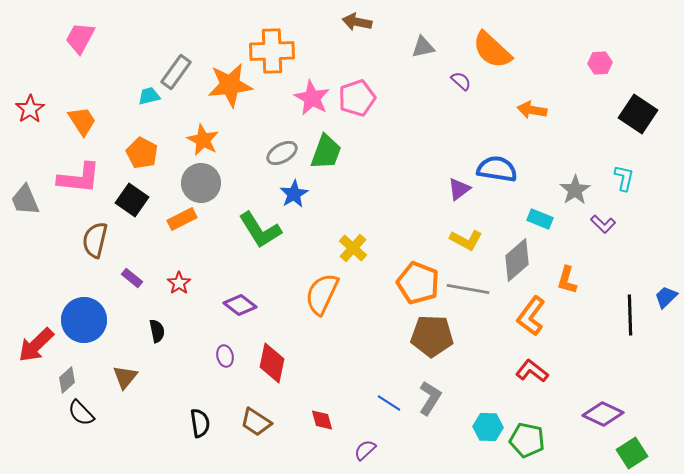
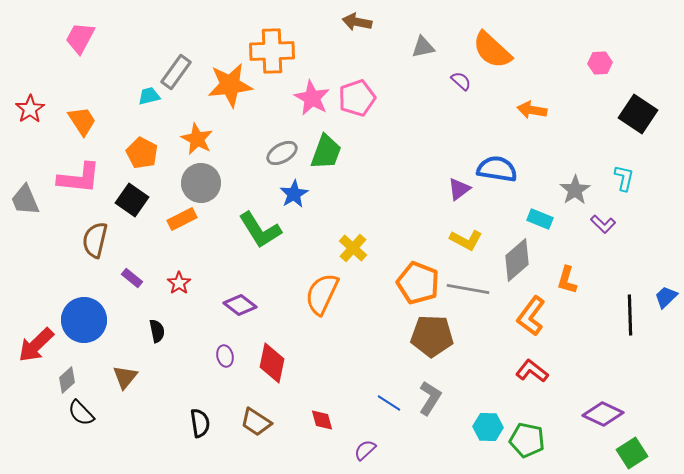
orange star at (203, 140): moved 6 px left, 1 px up
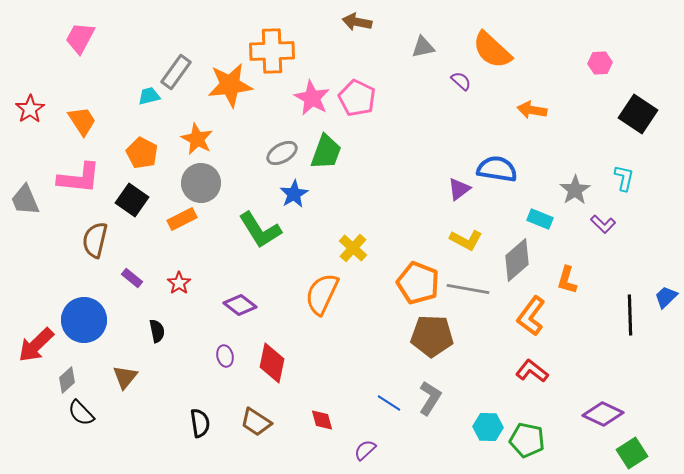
pink pentagon at (357, 98): rotated 27 degrees counterclockwise
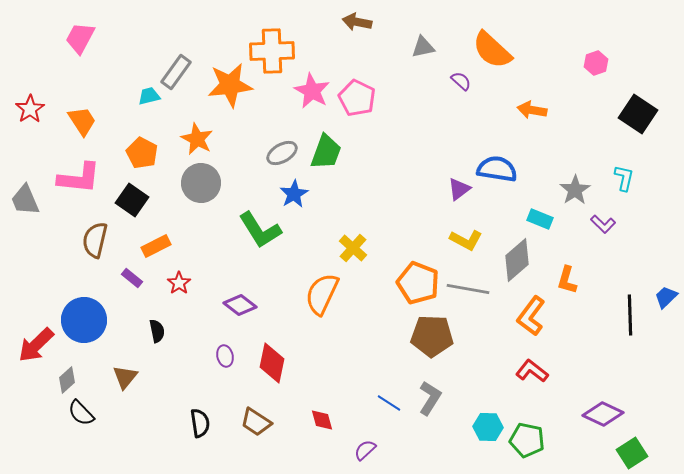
pink hexagon at (600, 63): moved 4 px left; rotated 15 degrees counterclockwise
pink star at (312, 98): moved 7 px up
orange rectangle at (182, 219): moved 26 px left, 27 px down
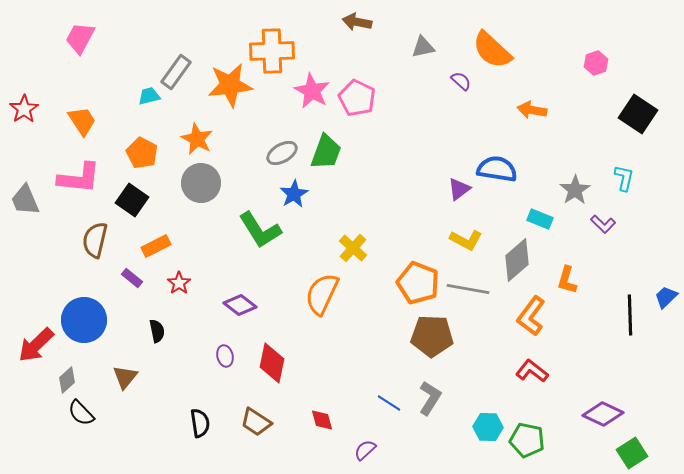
red star at (30, 109): moved 6 px left
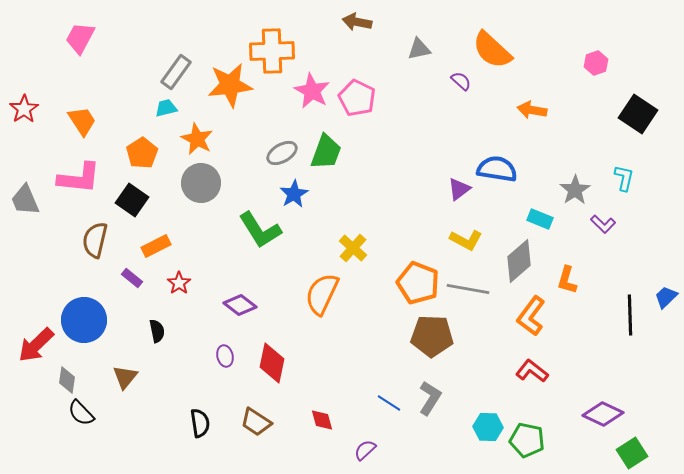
gray triangle at (423, 47): moved 4 px left, 2 px down
cyan trapezoid at (149, 96): moved 17 px right, 12 px down
orange pentagon at (142, 153): rotated 12 degrees clockwise
gray diamond at (517, 260): moved 2 px right, 1 px down
gray diamond at (67, 380): rotated 40 degrees counterclockwise
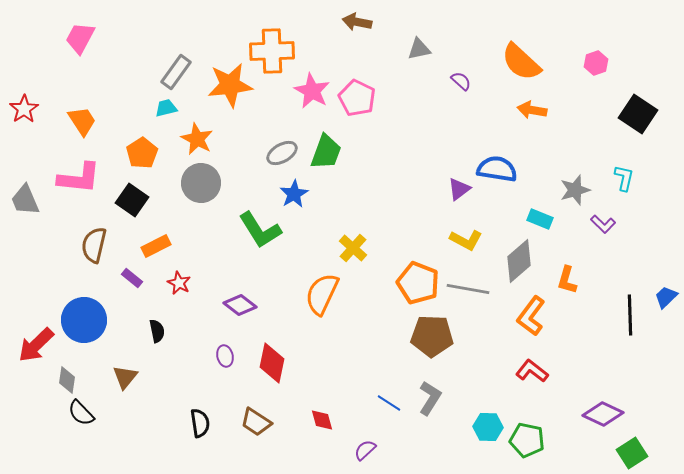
orange semicircle at (492, 50): moved 29 px right, 12 px down
gray star at (575, 190): rotated 16 degrees clockwise
brown semicircle at (95, 240): moved 1 px left, 5 px down
red star at (179, 283): rotated 10 degrees counterclockwise
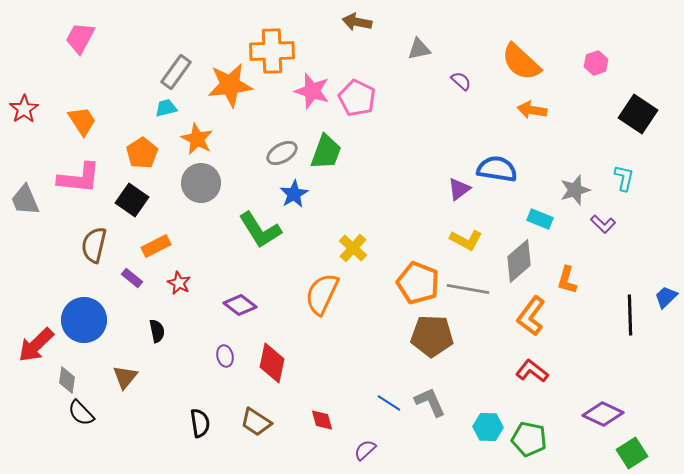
pink star at (312, 91): rotated 12 degrees counterclockwise
gray L-shape at (430, 398): moved 4 px down; rotated 56 degrees counterclockwise
green pentagon at (527, 440): moved 2 px right, 1 px up
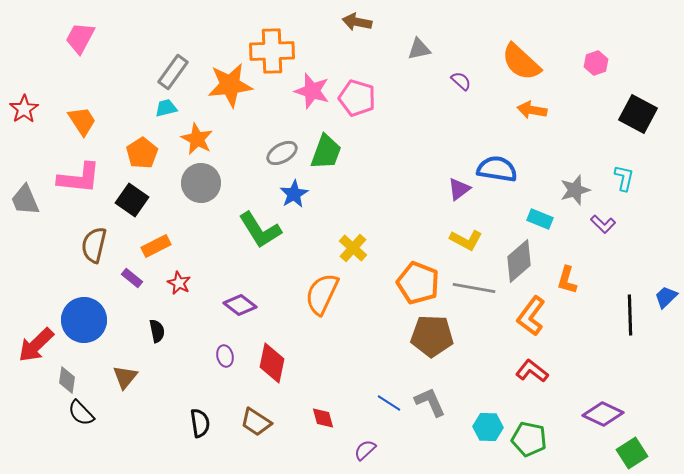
gray rectangle at (176, 72): moved 3 px left
pink pentagon at (357, 98): rotated 9 degrees counterclockwise
black square at (638, 114): rotated 6 degrees counterclockwise
gray line at (468, 289): moved 6 px right, 1 px up
red diamond at (322, 420): moved 1 px right, 2 px up
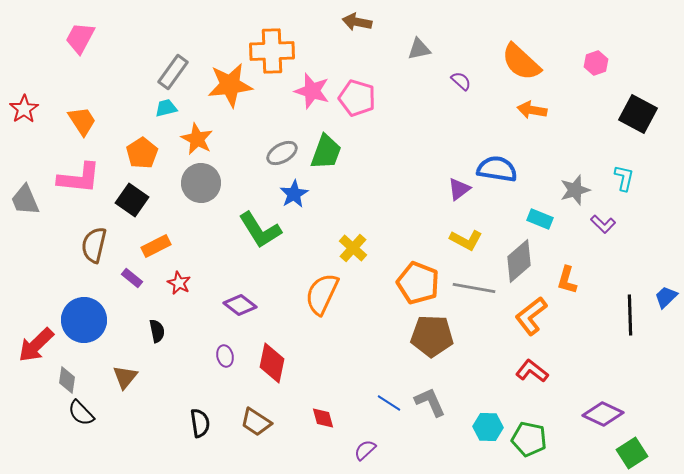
orange L-shape at (531, 316): rotated 15 degrees clockwise
